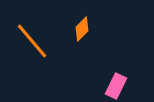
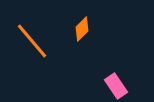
pink rectangle: rotated 60 degrees counterclockwise
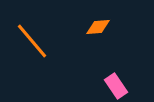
orange diamond: moved 16 px right, 2 px up; rotated 40 degrees clockwise
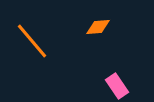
pink rectangle: moved 1 px right
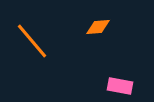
pink rectangle: moved 3 px right; rotated 45 degrees counterclockwise
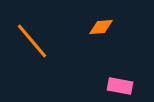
orange diamond: moved 3 px right
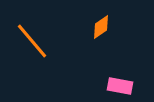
orange diamond: rotated 30 degrees counterclockwise
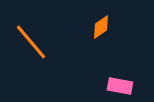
orange line: moved 1 px left, 1 px down
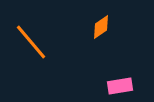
pink rectangle: rotated 20 degrees counterclockwise
